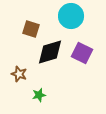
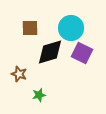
cyan circle: moved 12 px down
brown square: moved 1 px left, 1 px up; rotated 18 degrees counterclockwise
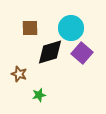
purple square: rotated 15 degrees clockwise
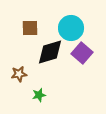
brown star: rotated 28 degrees counterclockwise
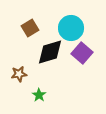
brown square: rotated 30 degrees counterclockwise
green star: rotated 24 degrees counterclockwise
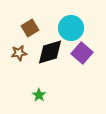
brown star: moved 21 px up
